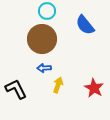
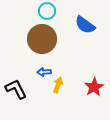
blue semicircle: rotated 15 degrees counterclockwise
blue arrow: moved 4 px down
red star: moved 1 px up; rotated 12 degrees clockwise
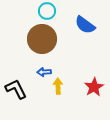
yellow arrow: moved 1 px down; rotated 21 degrees counterclockwise
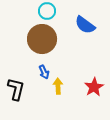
blue arrow: rotated 112 degrees counterclockwise
black L-shape: rotated 40 degrees clockwise
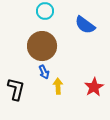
cyan circle: moved 2 px left
brown circle: moved 7 px down
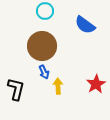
red star: moved 2 px right, 3 px up
